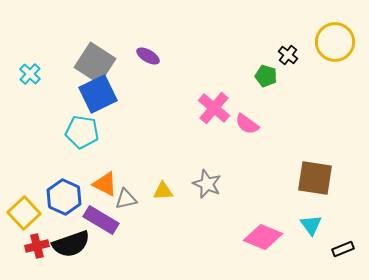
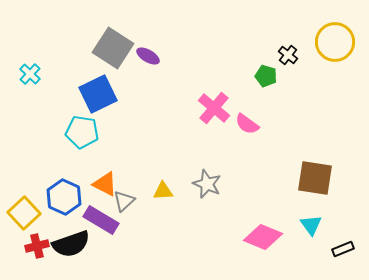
gray square: moved 18 px right, 15 px up
gray triangle: moved 2 px left, 2 px down; rotated 30 degrees counterclockwise
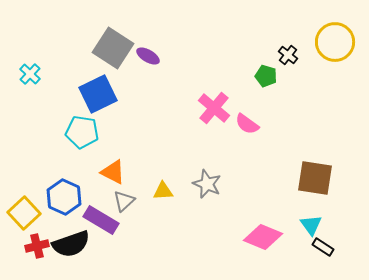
orange triangle: moved 8 px right, 12 px up
black rectangle: moved 20 px left, 2 px up; rotated 55 degrees clockwise
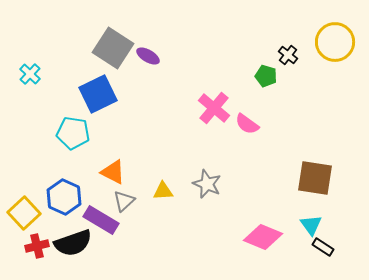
cyan pentagon: moved 9 px left, 1 px down
black semicircle: moved 2 px right, 1 px up
